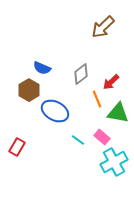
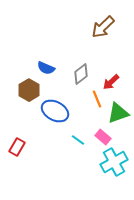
blue semicircle: moved 4 px right
green triangle: rotated 30 degrees counterclockwise
pink rectangle: moved 1 px right
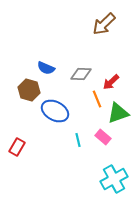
brown arrow: moved 1 px right, 3 px up
gray diamond: rotated 40 degrees clockwise
brown hexagon: rotated 15 degrees counterclockwise
cyan line: rotated 40 degrees clockwise
cyan cross: moved 17 px down
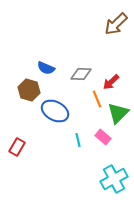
brown arrow: moved 12 px right
green triangle: rotated 25 degrees counterclockwise
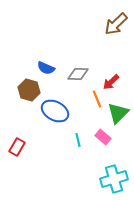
gray diamond: moved 3 px left
cyan cross: rotated 12 degrees clockwise
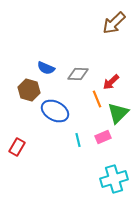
brown arrow: moved 2 px left, 1 px up
pink rectangle: rotated 63 degrees counterclockwise
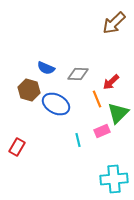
blue ellipse: moved 1 px right, 7 px up
pink rectangle: moved 1 px left, 6 px up
cyan cross: rotated 12 degrees clockwise
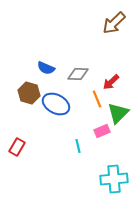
brown hexagon: moved 3 px down
cyan line: moved 6 px down
